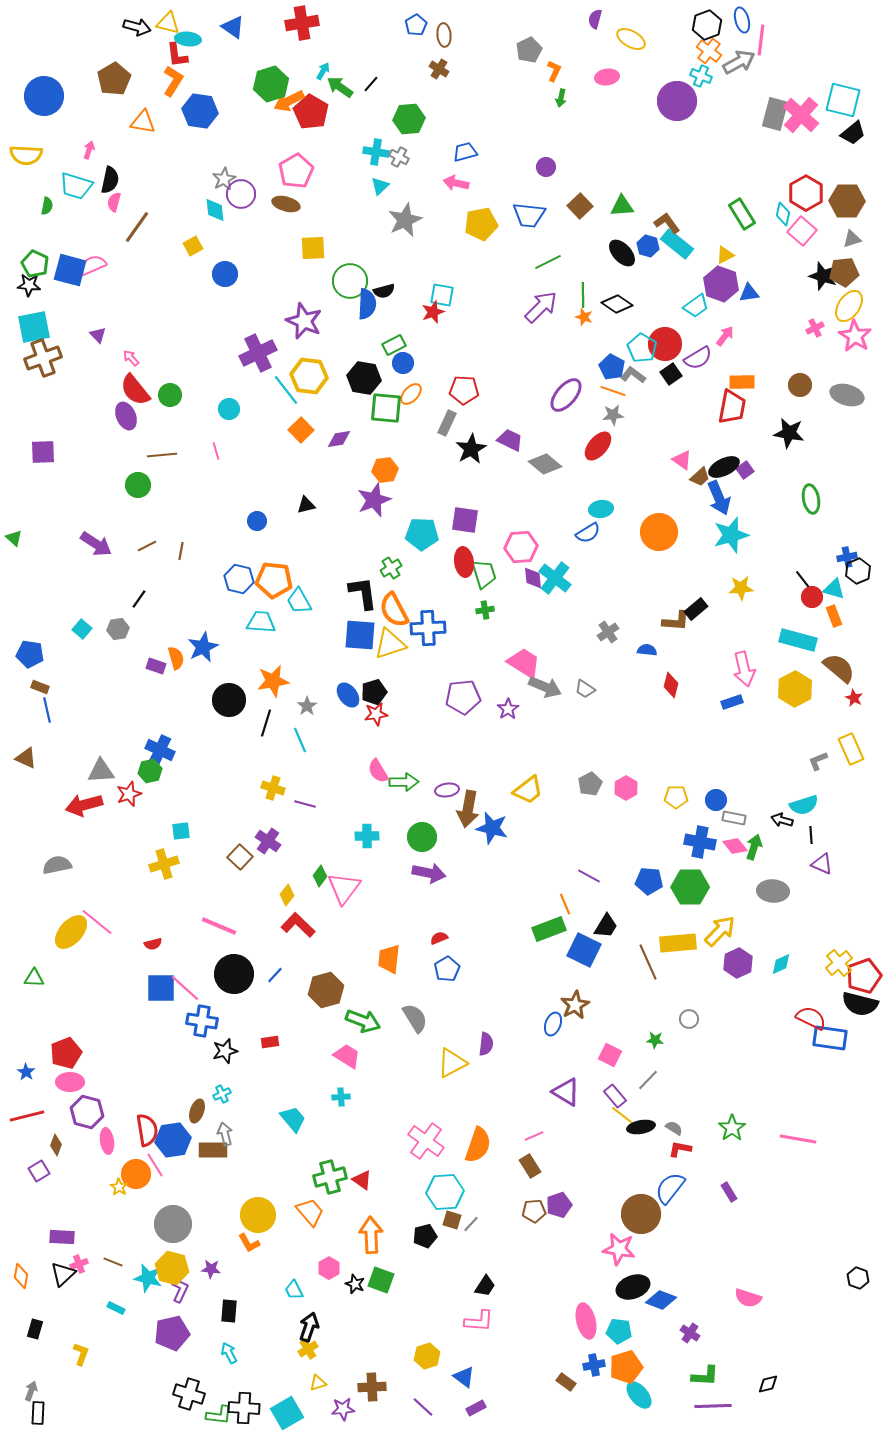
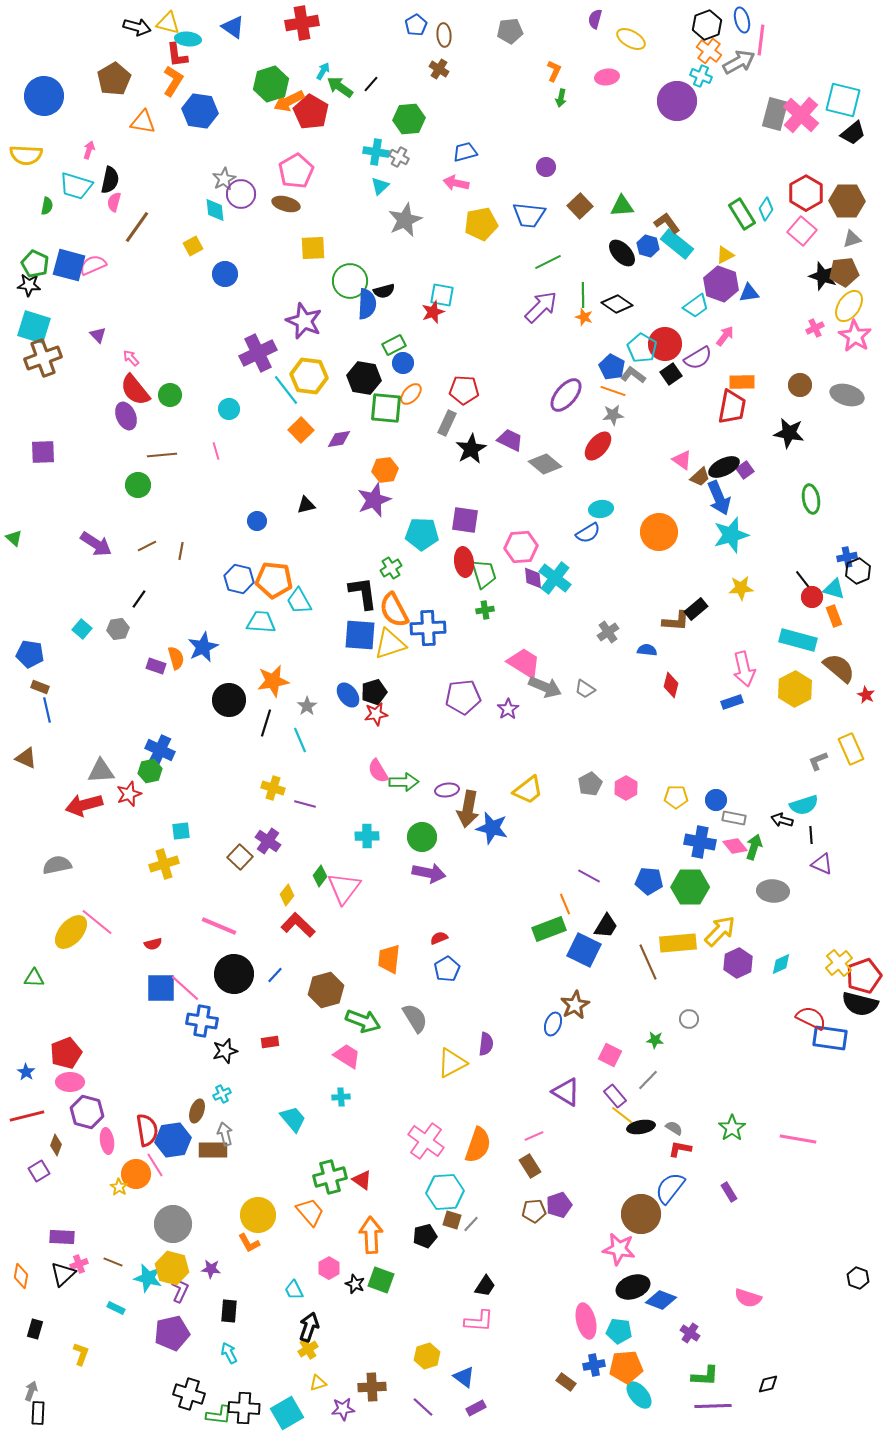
gray pentagon at (529, 50): moved 19 px left, 19 px up; rotated 20 degrees clockwise
cyan diamond at (783, 214): moved 17 px left, 5 px up; rotated 20 degrees clockwise
blue square at (70, 270): moved 1 px left, 5 px up
cyan square at (34, 327): rotated 28 degrees clockwise
red star at (854, 698): moved 12 px right, 3 px up
orange pentagon at (626, 1367): rotated 12 degrees clockwise
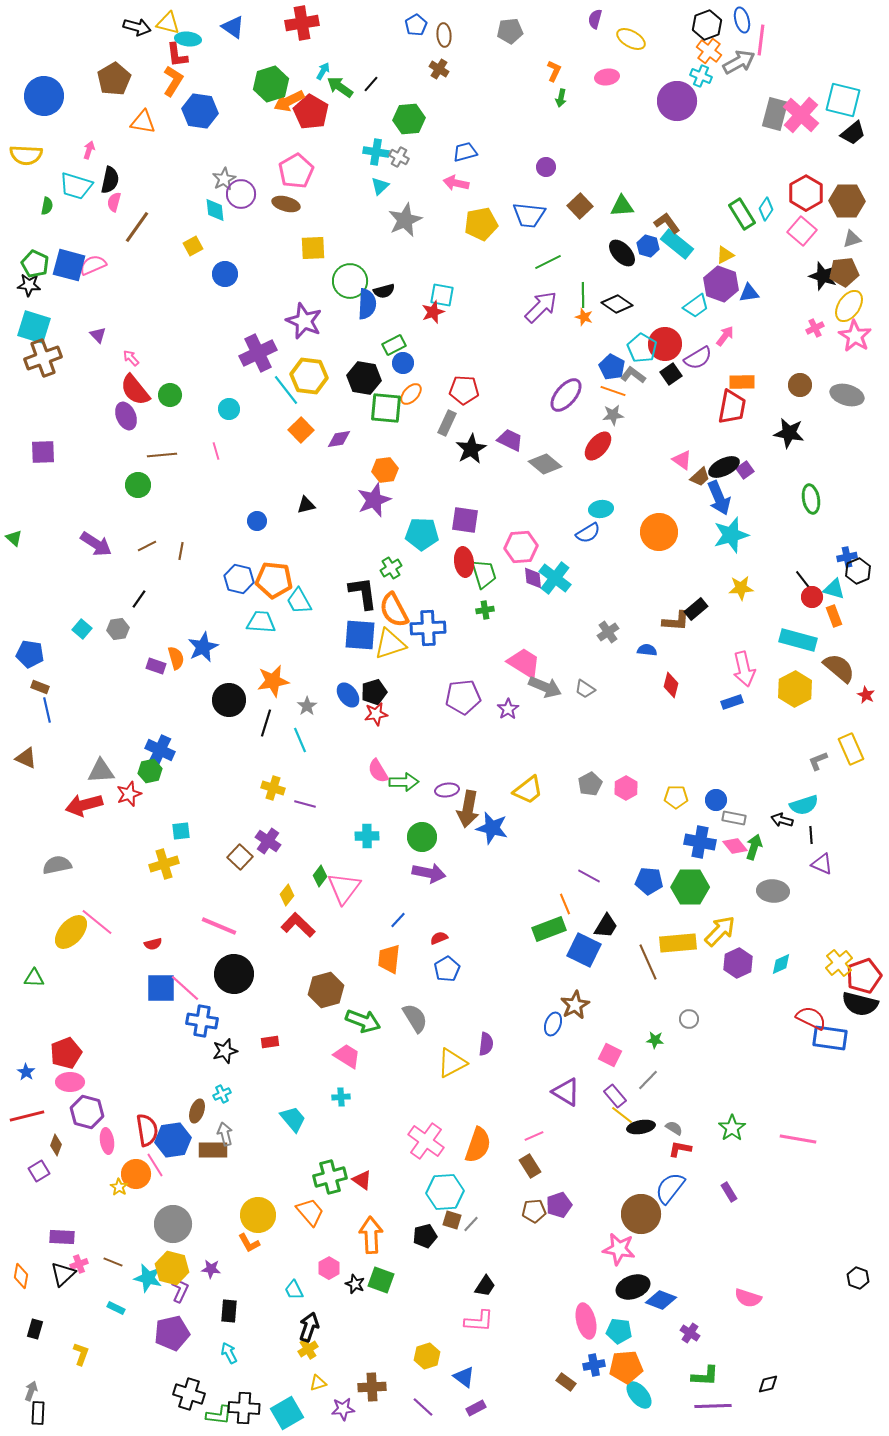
blue line at (275, 975): moved 123 px right, 55 px up
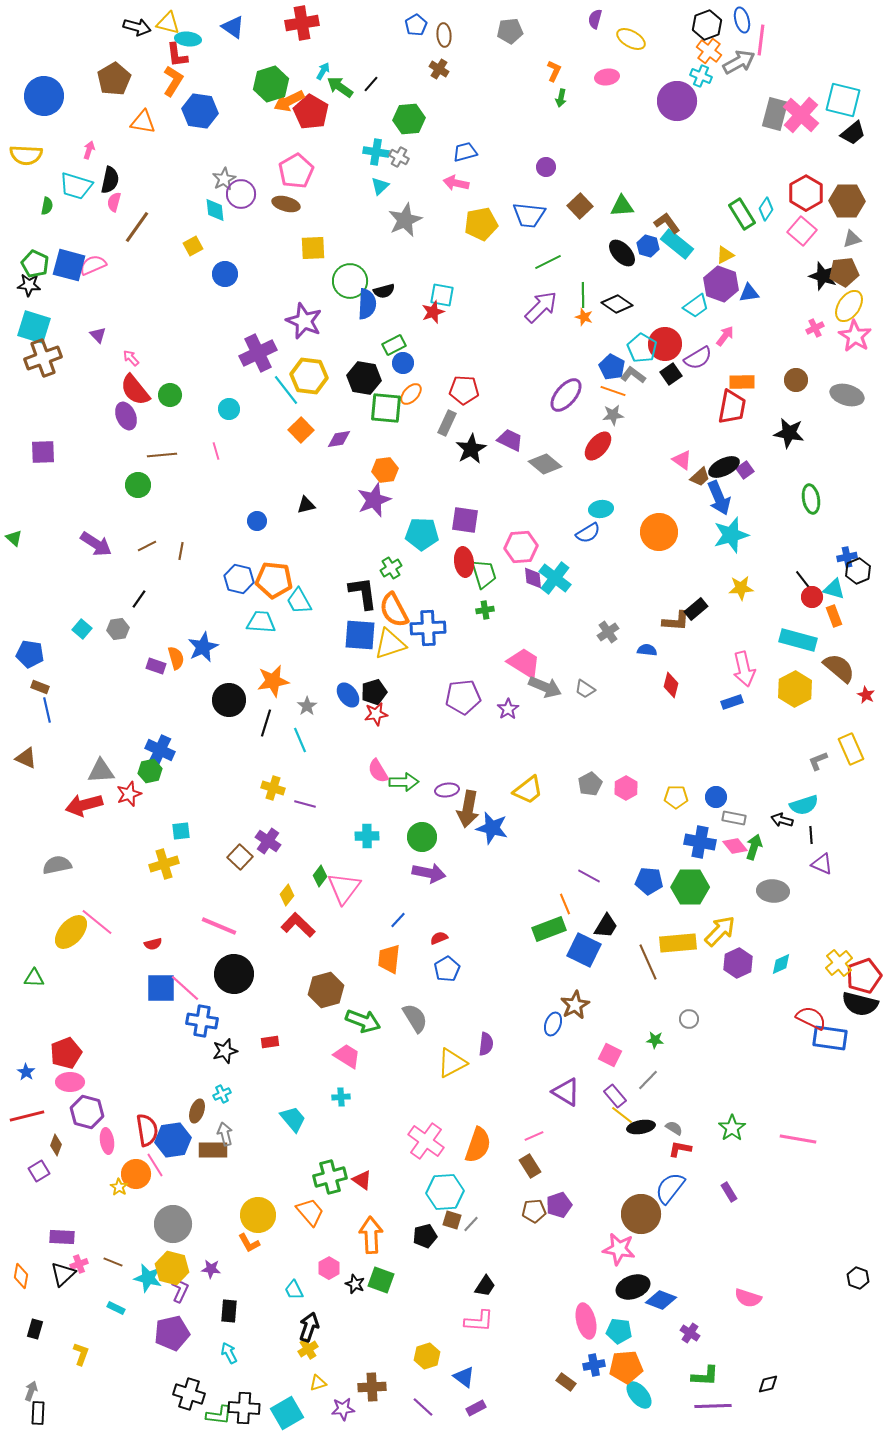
brown circle at (800, 385): moved 4 px left, 5 px up
blue circle at (716, 800): moved 3 px up
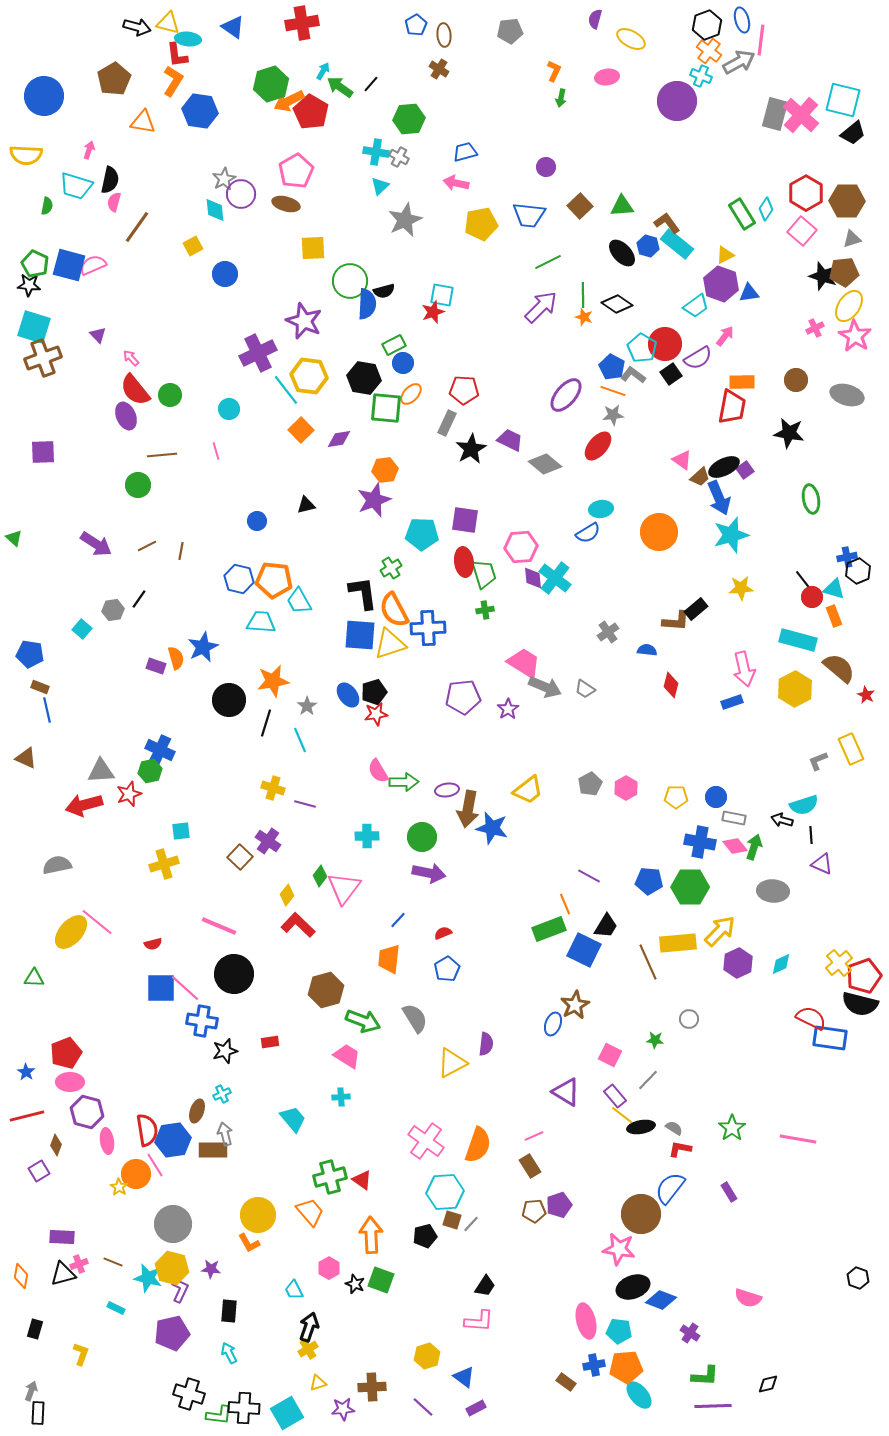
gray hexagon at (118, 629): moved 5 px left, 19 px up
red semicircle at (439, 938): moved 4 px right, 5 px up
black triangle at (63, 1274): rotated 28 degrees clockwise
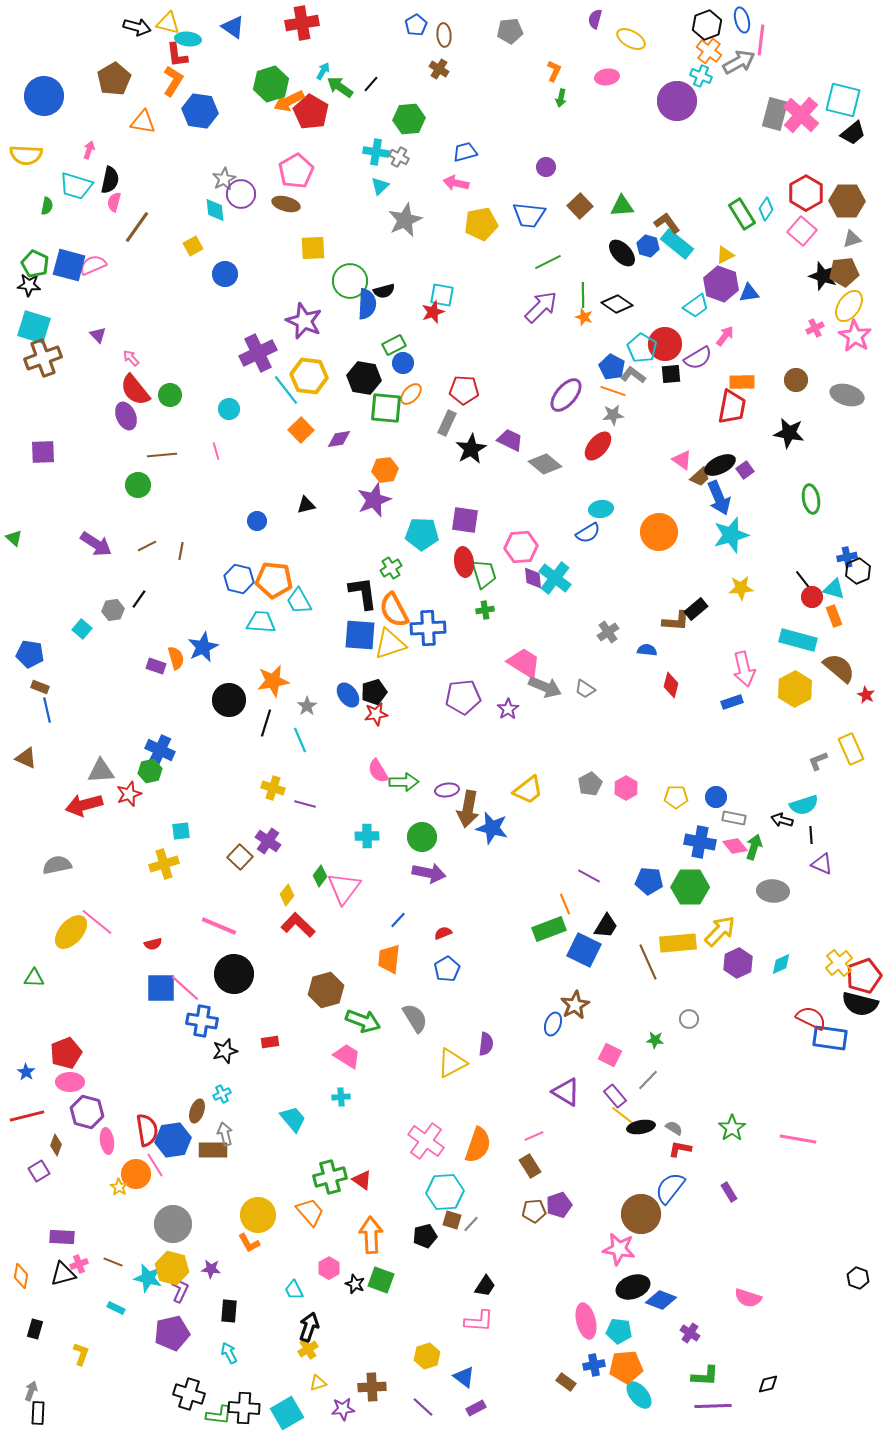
black square at (671, 374): rotated 30 degrees clockwise
black ellipse at (724, 467): moved 4 px left, 2 px up
